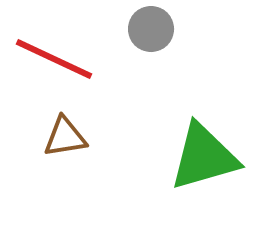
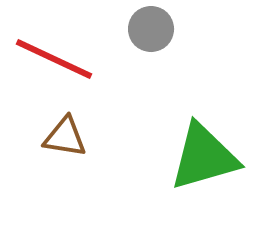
brown triangle: rotated 18 degrees clockwise
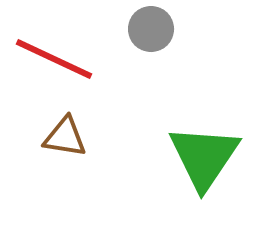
green triangle: rotated 40 degrees counterclockwise
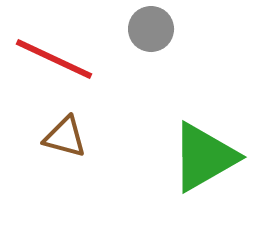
brown triangle: rotated 6 degrees clockwise
green triangle: rotated 26 degrees clockwise
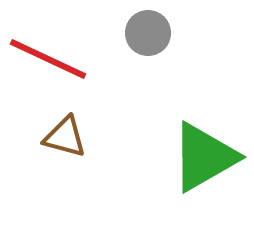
gray circle: moved 3 px left, 4 px down
red line: moved 6 px left
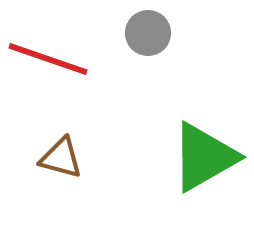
red line: rotated 6 degrees counterclockwise
brown triangle: moved 4 px left, 21 px down
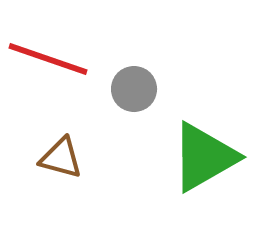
gray circle: moved 14 px left, 56 px down
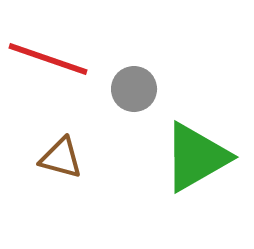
green triangle: moved 8 px left
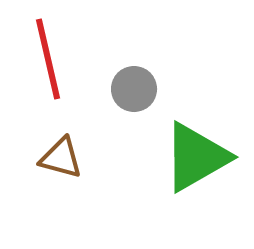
red line: rotated 58 degrees clockwise
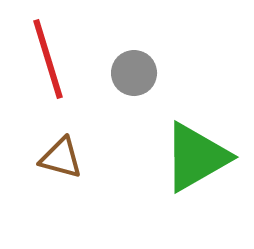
red line: rotated 4 degrees counterclockwise
gray circle: moved 16 px up
